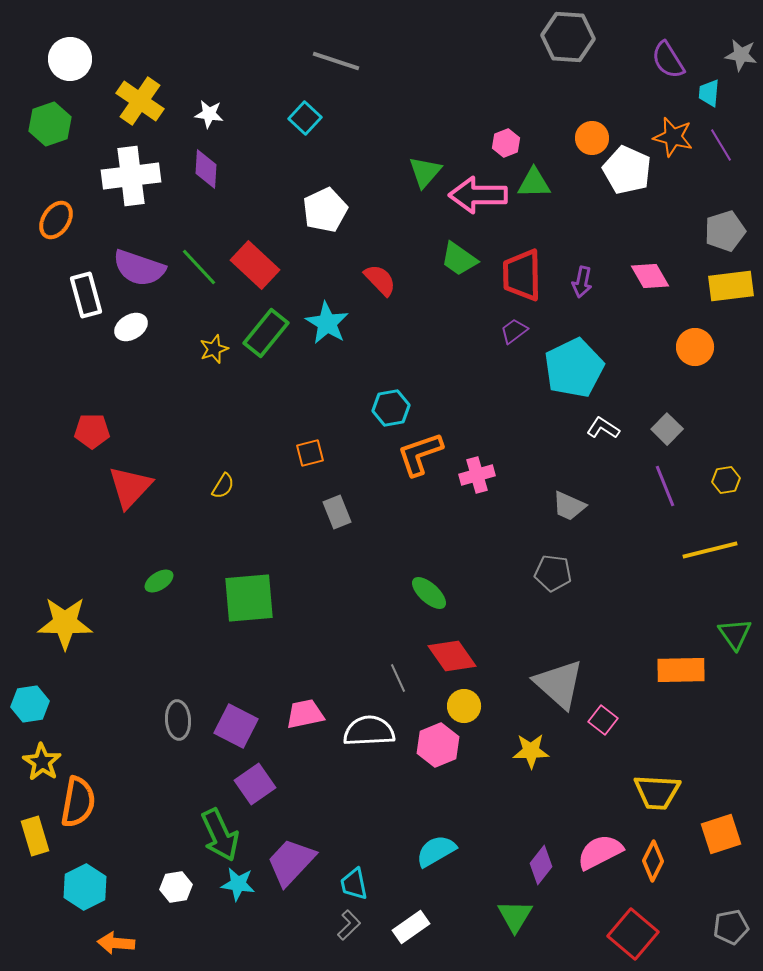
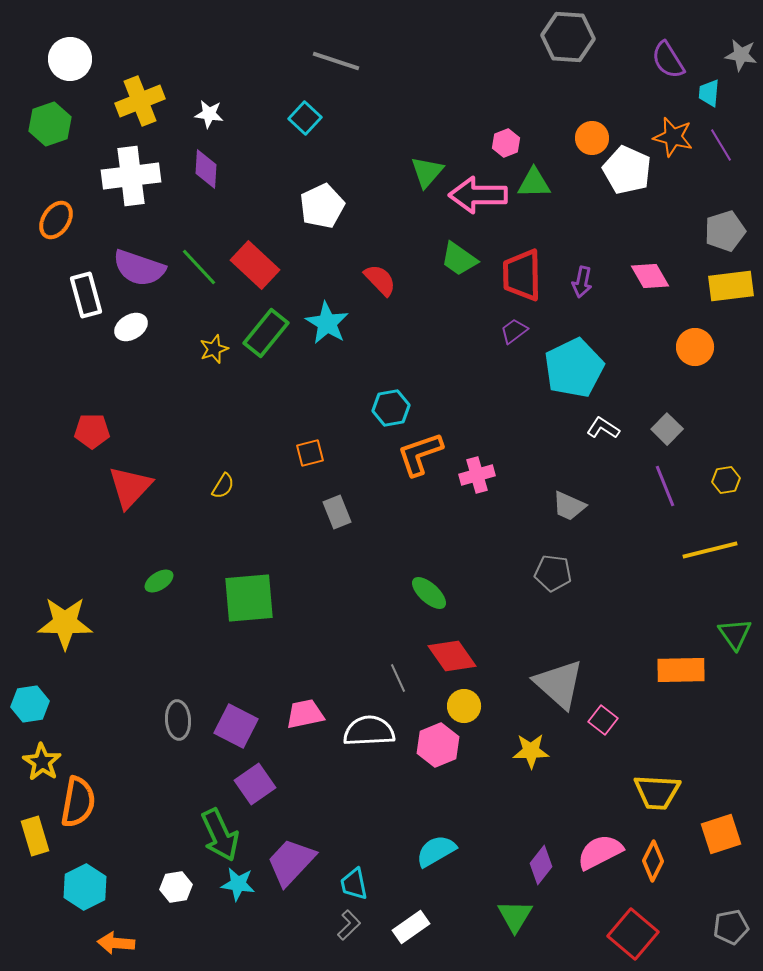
yellow cross at (140, 101): rotated 33 degrees clockwise
green triangle at (425, 172): moved 2 px right
white pentagon at (325, 210): moved 3 px left, 4 px up
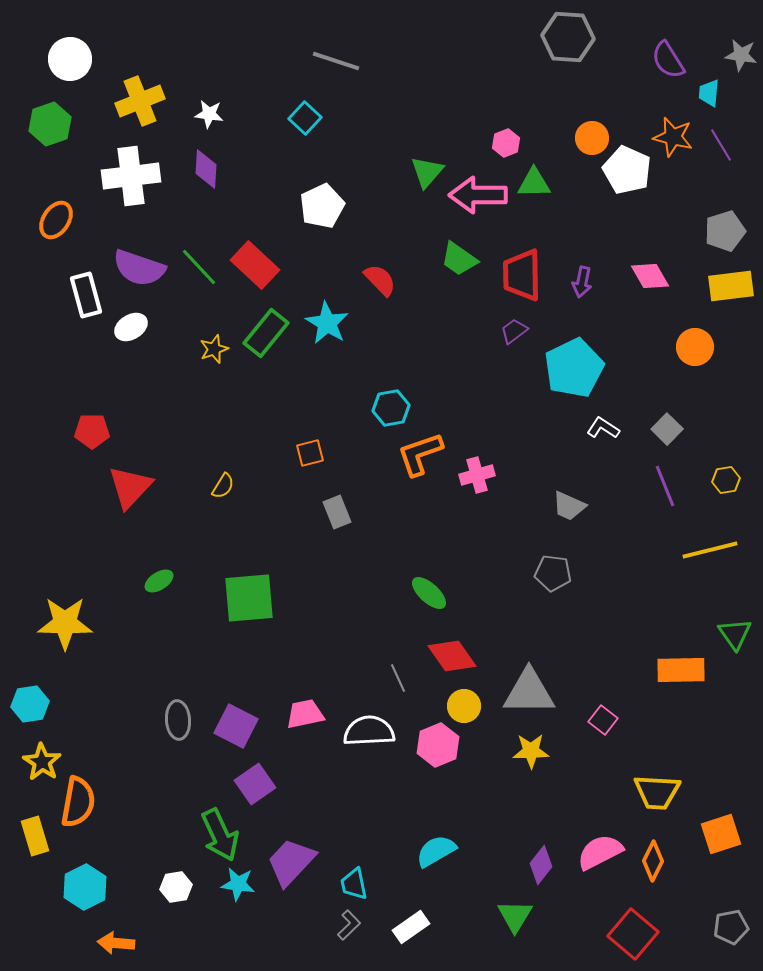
gray triangle at (559, 684): moved 30 px left, 8 px down; rotated 42 degrees counterclockwise
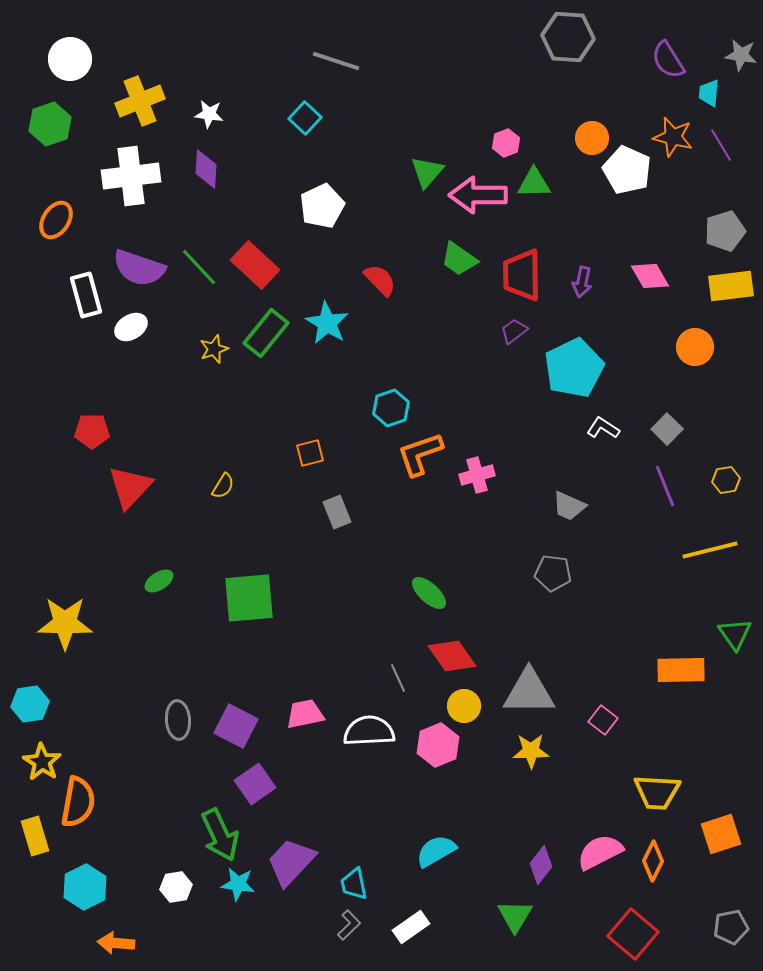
cyan hexagon at (391, 408): rotated 9 degrees counterclockwise
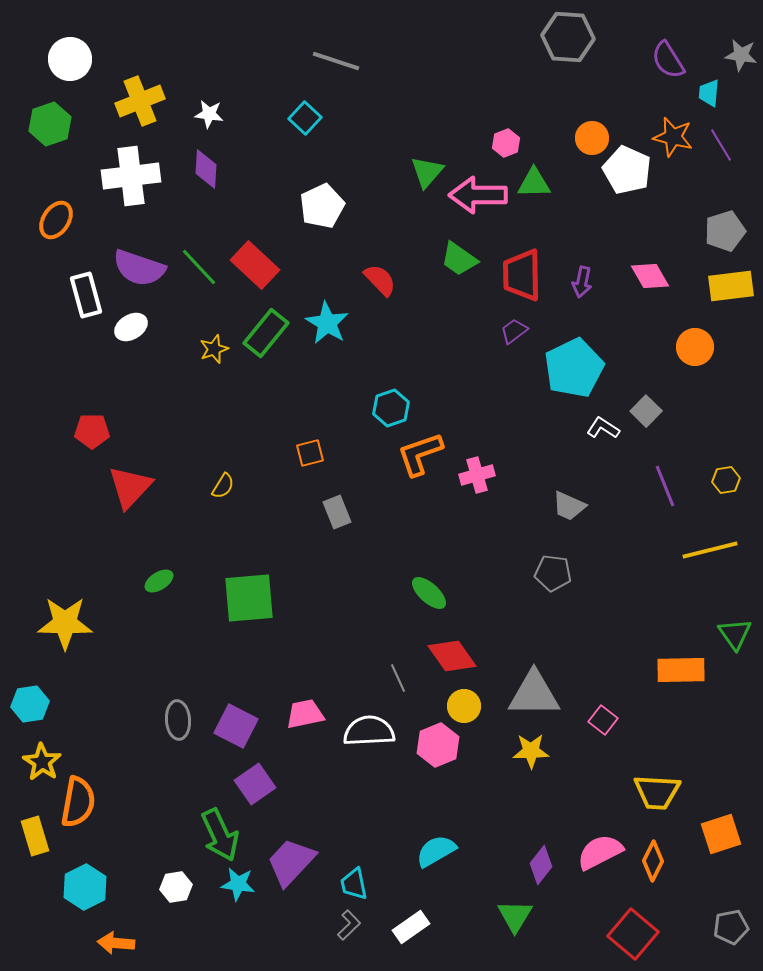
gray square at (667, 429): moved 21 px left, 18 px up
gray triangle at (529, 692): moved 5 px right, 2 px down
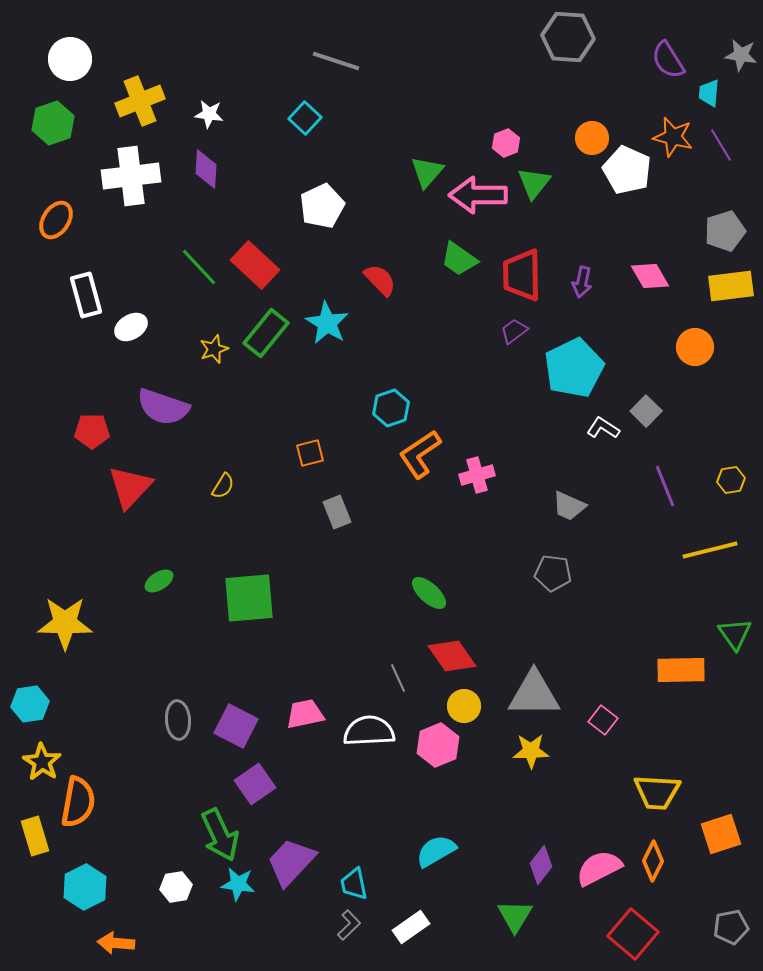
green hexagon at (50, 124): moved 3 px right, 1 px up
green triangle at (534, 183): rotated 51 degrees counterclockwise
purple semicircle at (139, 268): moved 24 px right, 139 px down
orange L-shape at (420, 454): rotated 15 degrees counterclockwise
yellow hexagon at (726, 480): moved 5 px right
pink semicircle at (600, 852): moved 1 px left, 16 px down
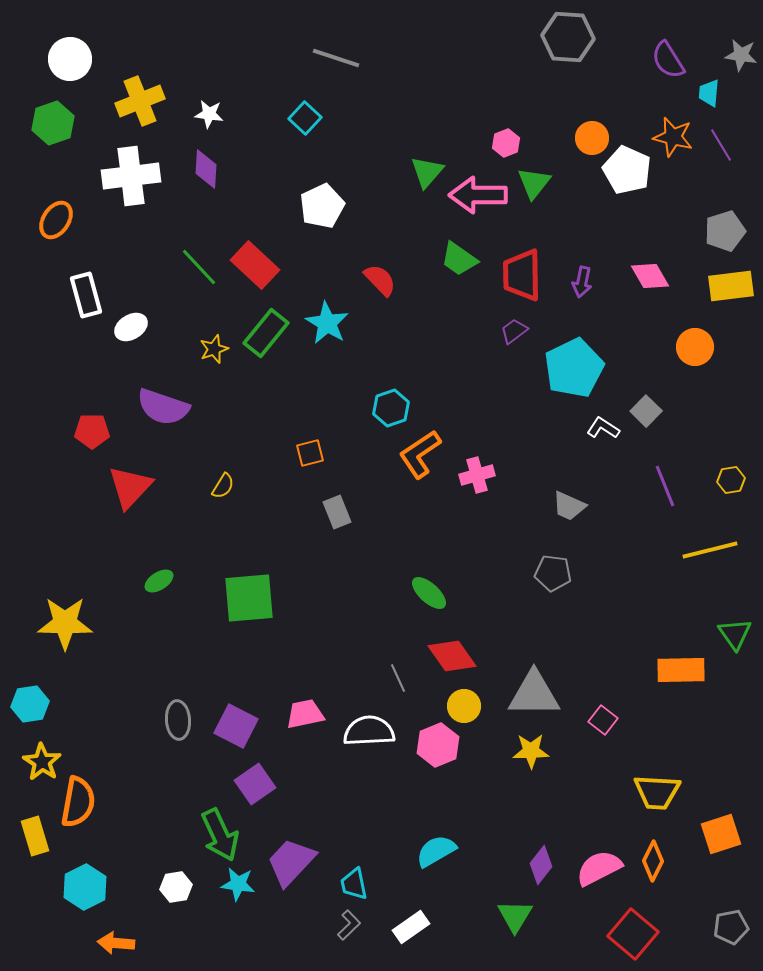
gray line at (336, 61): moved 3 px up
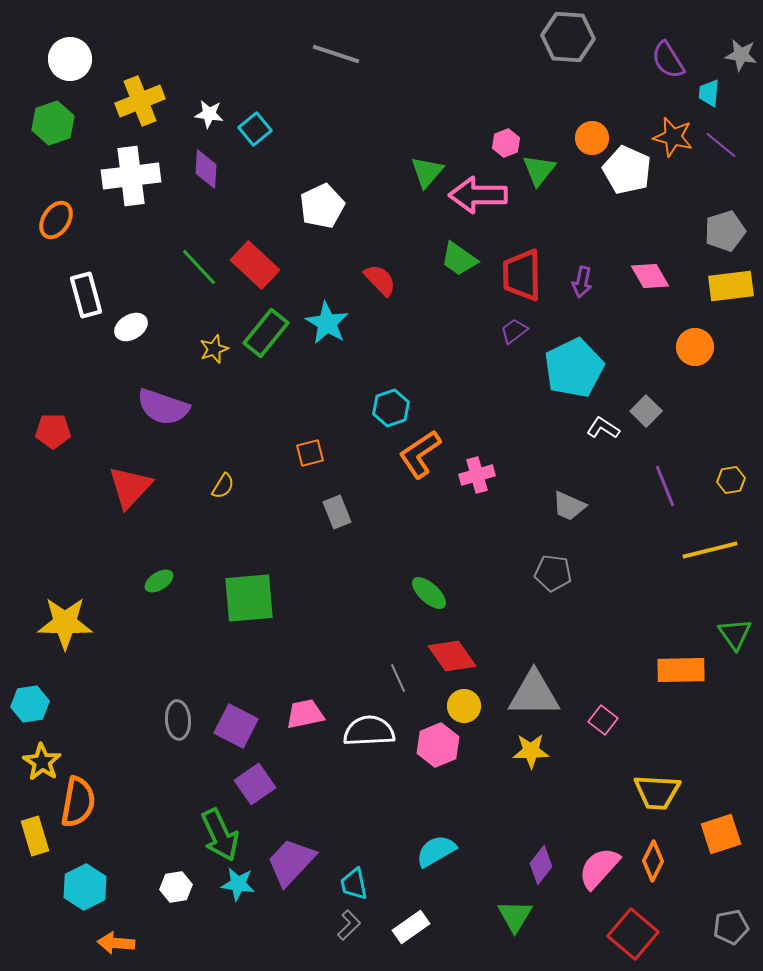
gray line at (336, 58): moved 4 px up
cyan square at (305, 118): moved 50 px left, 11 px down; rotated 8 degrees clockwise
purple line at (721, 145): rotated 20 degrees counterclockwise
green triangle at (534, 183): moved 5 px right, 13 px up
red pentagon at (92, 431): moved 39 px left
pink semicircle at (599, 868): rotated 21 degrees counterclockwise
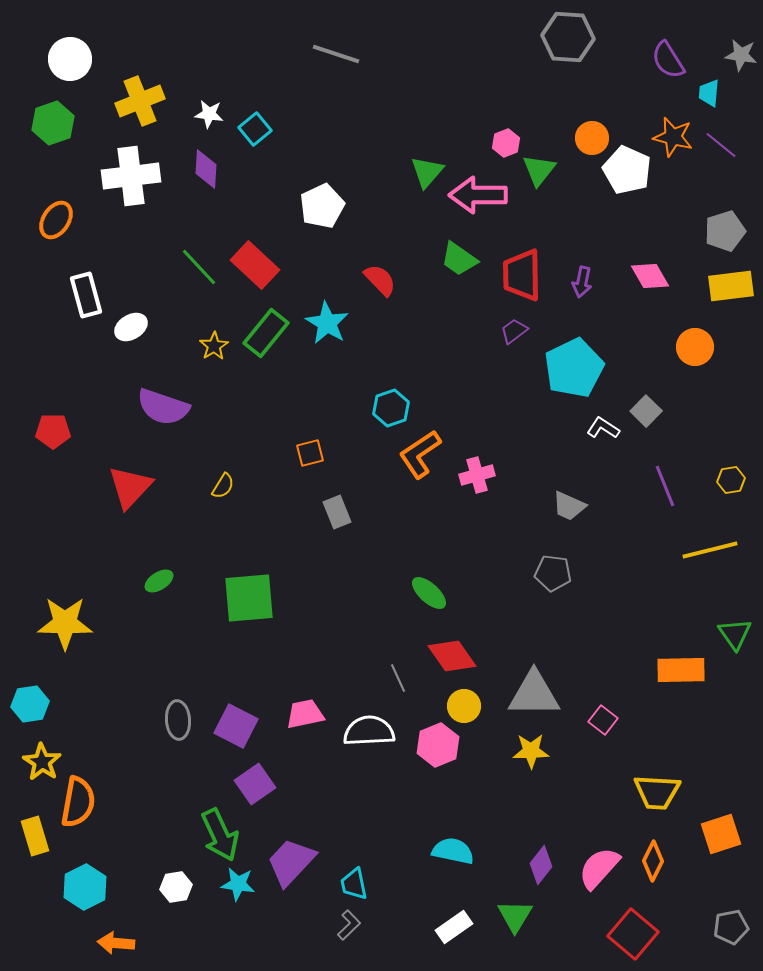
yellow star at (214, 349): moved 3 px up; rotated 12 degrees counterclockwise
cyan semicircle at (436, 851): moved 17 px right; rotated 42 degrees clockwise
white rectangle at (411, 927): moved 43 px right
